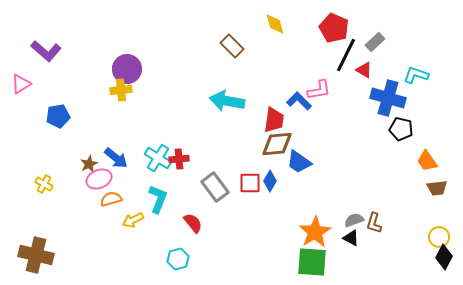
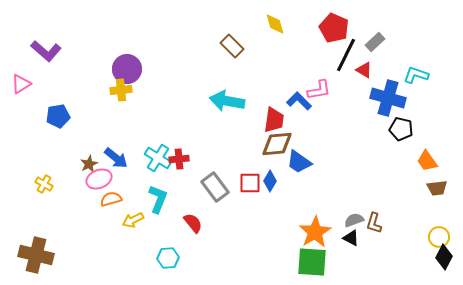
cyan hexagon at (178, 259): moved 10 px left, 1 px up; rotated 10 degrees clockwise
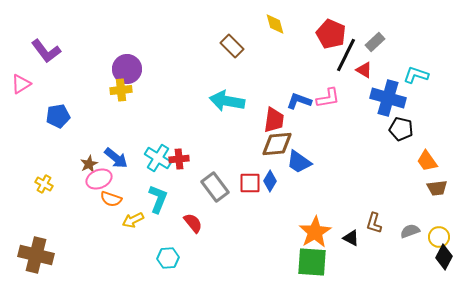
red pentagon at (334, 28): moved 3 px left, 6 px down
purple L-shape at (46, 51): rotated 12 degrees clockwise
pink L-shape at (319, 90): moved 9 px right, 8 px down
blue L-shape at (299, 101): rotated 25 degrees counterclockwise
orange semicircle at (111, 199): rotated 145 degrees counterclockwise
gray semicircle at (354, 220): moved 56 px right, 11 px down
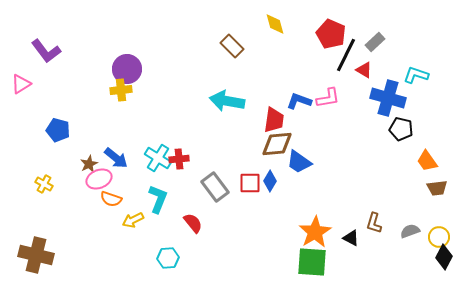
blue pentagon at (58, 116): moved 14 px down; rotated 25 degrees clockwise
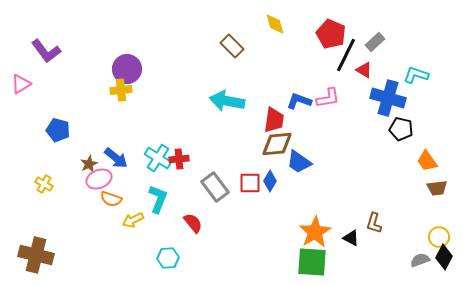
gray semicircle at (410, 231): moved 10 px right, 29 px down
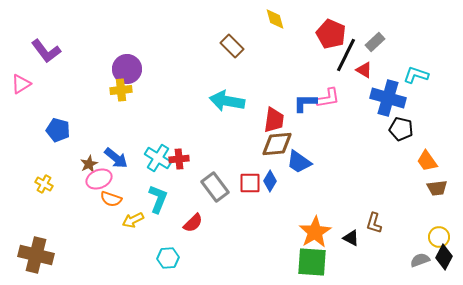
yellow diamond at (275, 24): moved 5 px up
blue L-shape at (299, 101): moved 6 px right, 2 px down; rotated 20 degrees counterclockwise
red semicircle at (193, 223): rotated 85 degrees clockwise
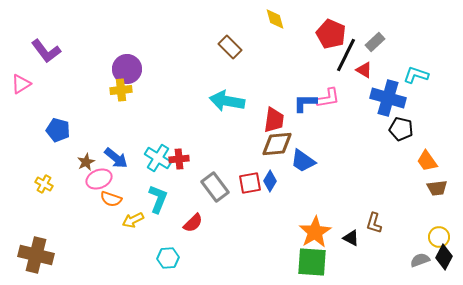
brown rectangle at (232, 46): moved 2 px left, 1 px down
blue trapezoid at (299, 162): moved 4 px right, 1 px up
brown star at (89, 164): moved 3 px left, 2 px up
red square at (250, 183): rotated 10 degrees counterclockwise
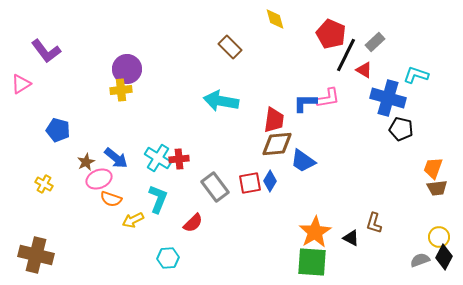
cyan arrow at (227, 101): moved 6 px left
orange trapezoid at (427, 161): moved 6 px right, 7 px down; rotated 55 degrees clockwise
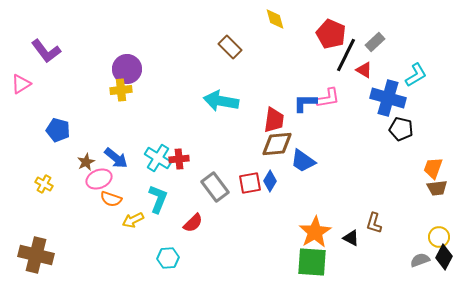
cyan L-shape at (416, 75): rotated 130 degrees clockwise
